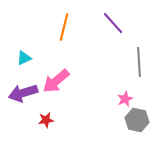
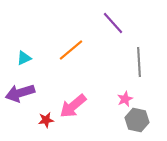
orange line: moved 7 px right, 23 px down; rotated 36 degrees clockwise
pink arrow: moved 17 px right, 25 px down
purple arrow: moved 3 px left
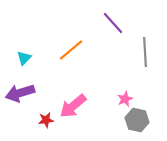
cyan triangle: rotated 21 degrees counterclockwise
gray line: moved 6 px right, 10 px up
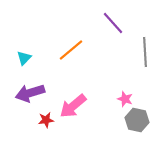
purple arrow: moved 10 px right
pink star: rotated 28 degrees counterclockwise
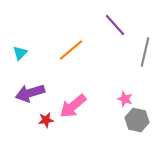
purple line: moved 2 px right, 2 px down
gray line: rotated 16 degrees clockwise
cyan triangle: moved 4 px left, 5 px up
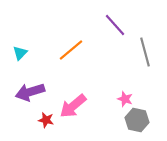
gray line: rotated 28 degrees counterclockwise
purple arrow: moved 1 px up
red star: rotated 21 degrees clockwise
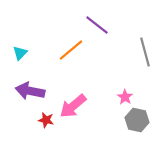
purple line: moved 18 px left; rotated 10 degrees counterclockwise
purple arrow: moved 1 px up; rotated 28 degrees clockwise
pink star: moved 2 px up; rotated 14 degrees clockwise
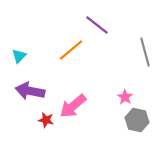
cyan triangle: moved 1 px left, 3 px down
